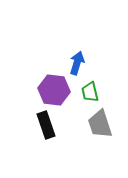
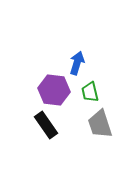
black rectangle: rotated 16 degrees counterclockwise
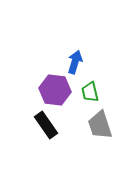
blue arrow: moved 2 px left, 1 px up
purple hexagon: moved 1 px right
gray trapezoid: moved 1 px down
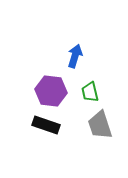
blue arrow: moved 6 px up
purple hexagon: moved 4 px left, 1 px down
black rectangle: rotated 36 degrees counterclockwise
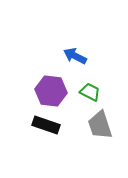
blue arrow: rotated 80 degrees counterclockwise
green trapezoid: rotated 130 degrees clockwise
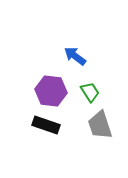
blue arrow: rotated 10 degrees clockwise
green trapezoid: rotated 30 degrees clockwise
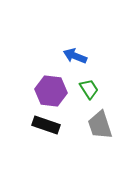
blue arrow: rotated 15 degrees counterclockwise
green trapezoid: moved 1 px left, 3 px up
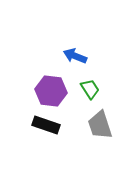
green trapezoid: moved 1 px right
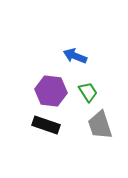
green trapezoid: moved 2 px left, 3 px down
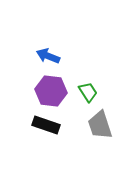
blue arrow: moved 27 px left
